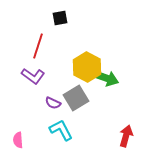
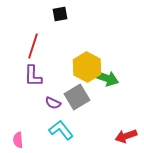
black square: moved 4 px up
red line: moved 5 px left
purple L-shape: rotated 55 degrees clockwise
gray square: moved 1 px right, 1 px up
cyan L-shape: rotated 10 degrees counterclockwise
red arrow: rotated 125 degrees counterclockwise
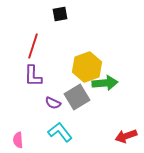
yellow hexagon: rotated 12 degrees clockwise
green arrow: moved 1 px left, 5 px down; rotated 25 degrees counterclockwise
cyan L-shape: moved 1 px left, 2 px down
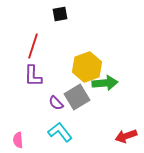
purple semicircle: moved 3 px right; rotated 21 degrees clockwise
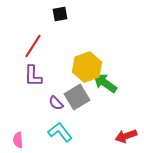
red line: rotated 15 degrees clockwise
green arrow: rotated 140 degrees counterclockwise
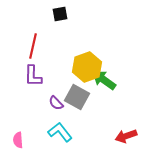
red line: rotated 20 degrees counterclockwise
green arrow: moved 1 px left, 3 px up
gray square: rotated 30 degrees counterclockwise
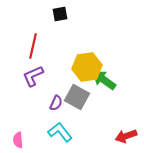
yellow hexagon: rotated 12 degrees clockwise
purple L-shape: rotated 65 degrees clockwise
purple semicircle: rotated 112 degrees counterclockwise
